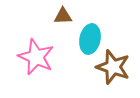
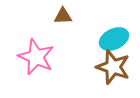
cyan ellipse: moved 24 px right; rotated 52 degrees clockwise
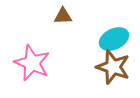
pink star: moved 4 px left, 6 px down
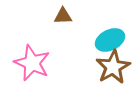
cyan ellipse: moved 4 px left, 1 px down
brown star: rotated 24 degrees clockwise
